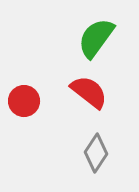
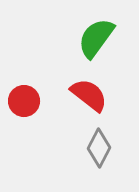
red semicircle: moved 3 px down
gray diamond: moved 3 px right, 5 px up; rotated 6 degrees counterclockwise
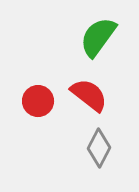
green semicircle: moved 2 px right, 1 px up
red circle: moved 14 px right
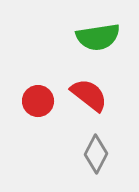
green semicircle: rotated 135 degrees counterclockwise
gray diamond: moved 3 px left, 6 px down
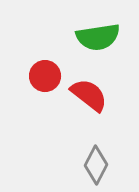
red circle: moved 7 px right, 25 px up
gray diamond: moved 11 px down
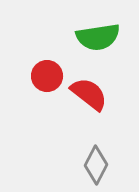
red circle: moved 2 px right
red semicircle: moved 1 px up
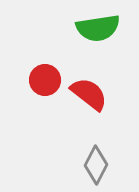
green semicircle: moved 9 px up
red circle: moved 2 px left, 4 px down
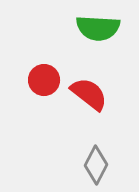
green semicircle: rotated 12 degrees clockwise
red circle: moved 1 px left
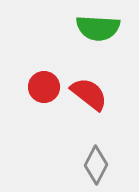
red circle: moved 7 px down
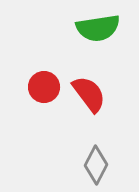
green semicircle: rotated 12 degrees counterclockwise
red semicircle: rotated 15 degrees clockwise
